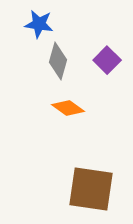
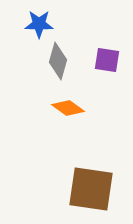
blue star: rotated 8 degrees counterclockwise
purple square: rotated 36 degrees counterclockwise
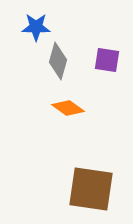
blue star: moved 3 px left, 3 px down
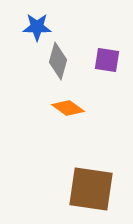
blue star: moved 1 px right
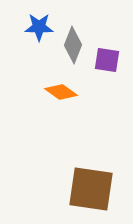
blue star: moved 2 px right
gray diamond: moved 15 px right, 16 px up; rotated 6 degrees clockwise
orange diamond: moved 7 px left, 16 px up
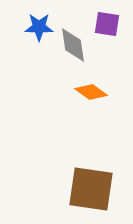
gray diamond: rotated 30 degrees counterclockwise
purple square: moved 36 px up
orange diamond: moved 30 px right
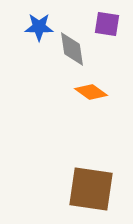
gray diamond: moved 1 px left, 4 px down
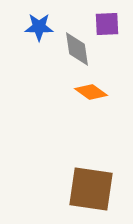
purple square: rotated 12 degrees counterclockwise
gray diamond: moved 5 px right
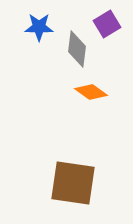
purple square: rotated 28 degrees counterclockwise
gray diamond: rotated 15 degrees clockwise
brown square: moved 18 px left, 6 px up
